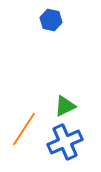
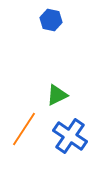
green triangle: moved 8 px left, 11 px up
blue cross: moved 5 px right, 6 px up; rotated 32 degrees counterclockwise
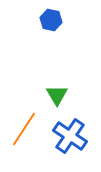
green triangle: rotated 35 degrees counterclockwise
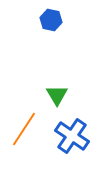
blue cross: moved 2 px right
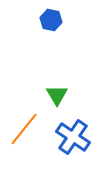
orange line: rotated 6 degrees clockwise
blue cross: moved 1 px right, 1 px down
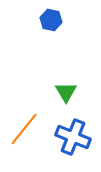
green triangle: moved 9 px right, 3 px up
blue cross: rotated 12 degrees counterclockwise
